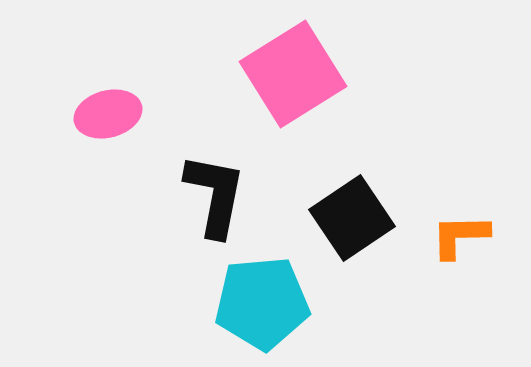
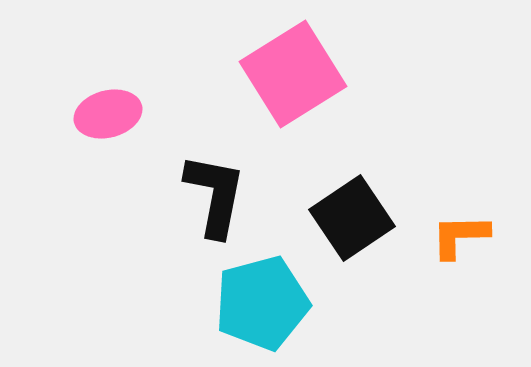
cyan pentagon: rotated 10 degrees counterclockwise
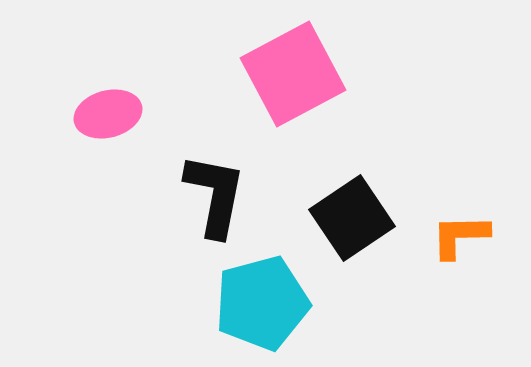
pink square: rotated 4 degrees clockwise
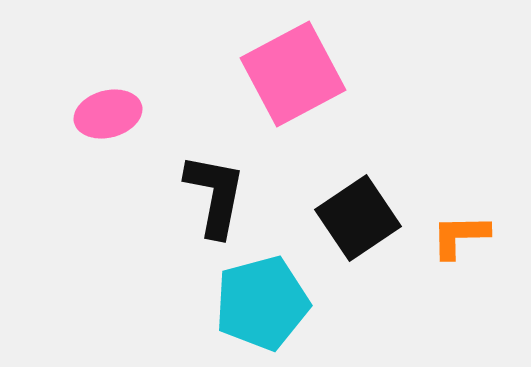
black square: moved 6 px right
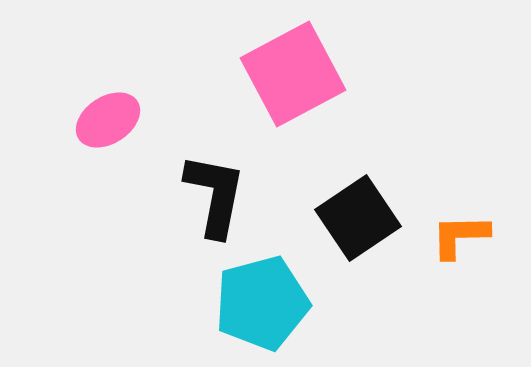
pink ellipse: moved 6 px down; rotated 18 degrees counterclockwise
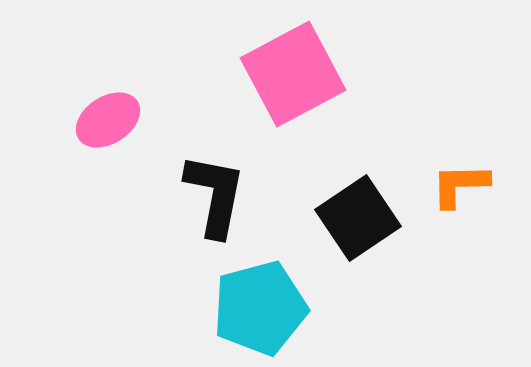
orange L-shape: moved 51 px up
cyan pentagon: moved 2 px left, 5 px down
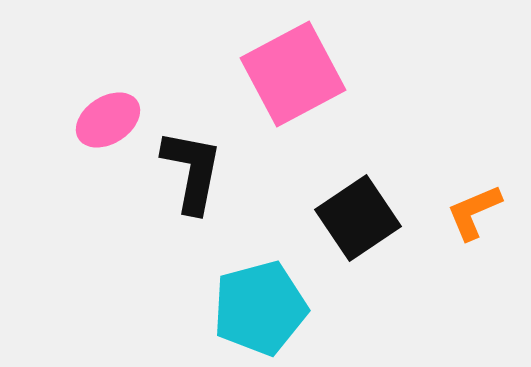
orange L-shape: moved 14 px right, 27 px down; rotated 22 degrees counterclockwise
black L-shape: moved 23 px left, 24 px up
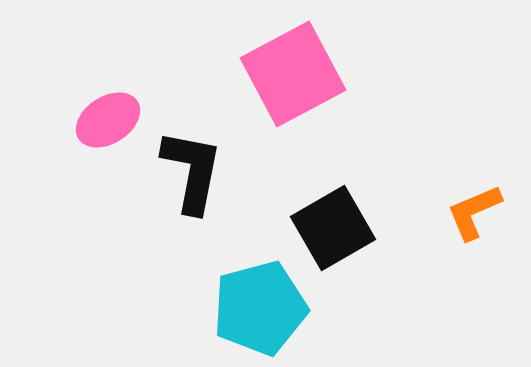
black square: moved 25 px left, 10 px down; rotated 4 degrees clockwise
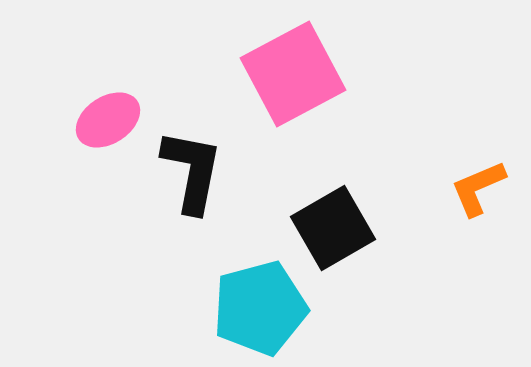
orange L-shape: moved 4 px right, 24 px up
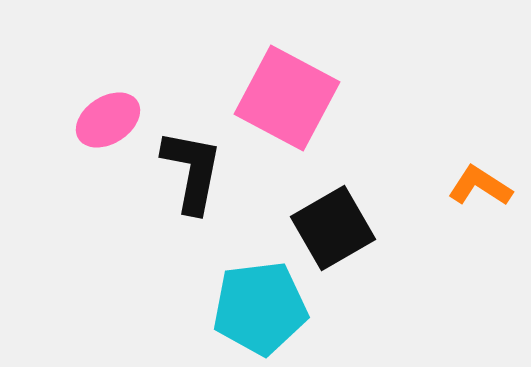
pink square: moved 6 px left, 24 px down; rotated 34 degrees counterclockwise
orange L-shape: moved 2 px right, 2 px up; rotated 56 degrees clockwise
cyan pentagon: rotated 8 degrees clockwise
